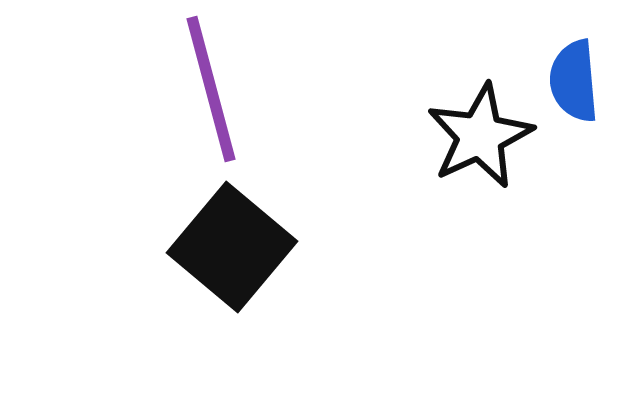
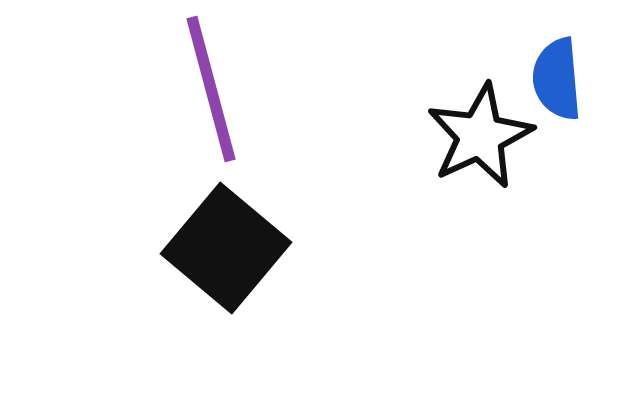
blue semicircle: moved 17 px left, 2 px up
black square: moved 6 px left, 1 px down
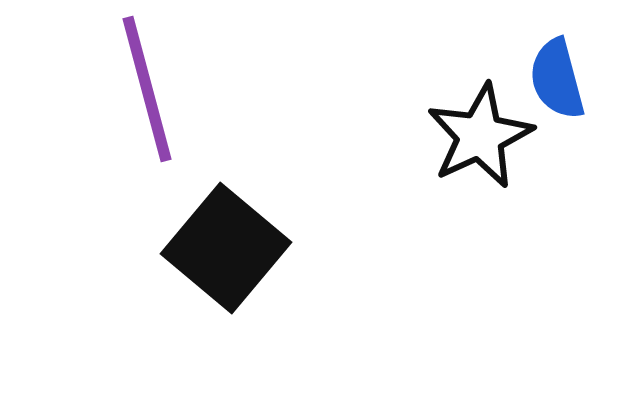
blue semicircle: rotated 10 degrees counterclockwise
purple line: moved 64 px left
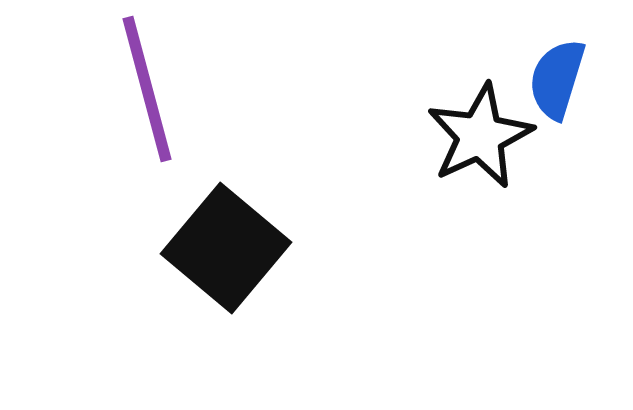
blue semicircle: rotated 32 degrees clockwise
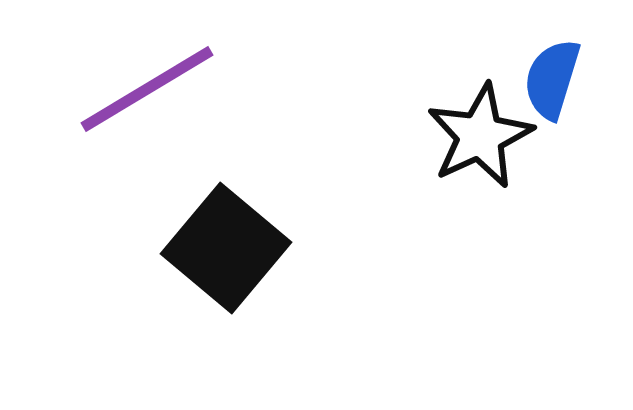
blue semicircle: moved 5 px left
purple line: rotated 74 degrees clockwise
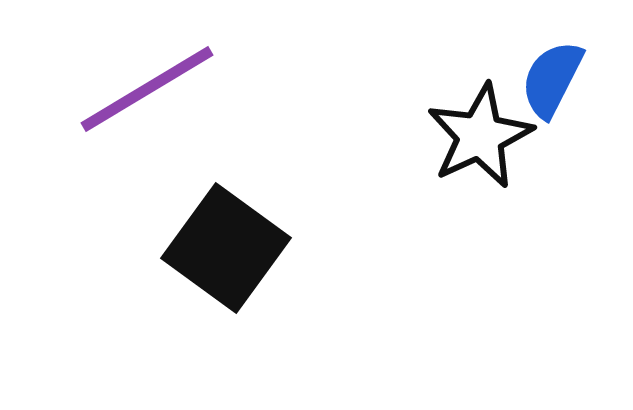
blue semicircle: rotated 10 degrees clockwise
black square: rotated 4 degrees counterclockwise
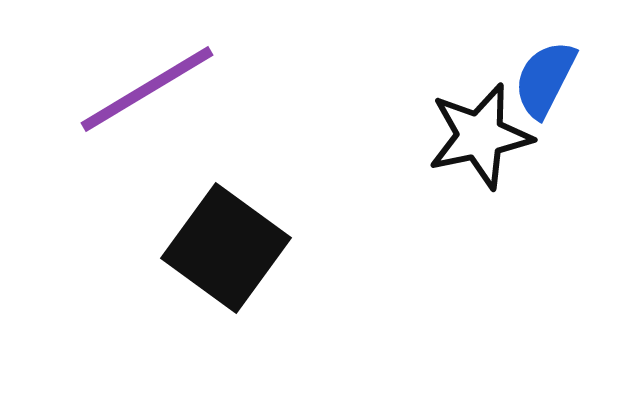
blue semicircle: moved 7 px left
black star: rotated 13 degrees clockwise
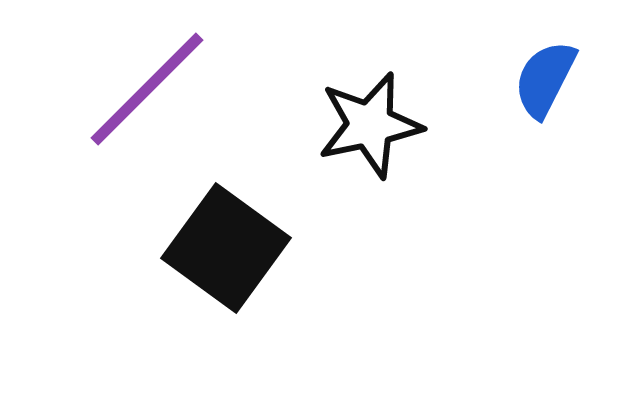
purple line: rotated 14 degrees counterclockwise
black star: moved 110 px left, 11 px up
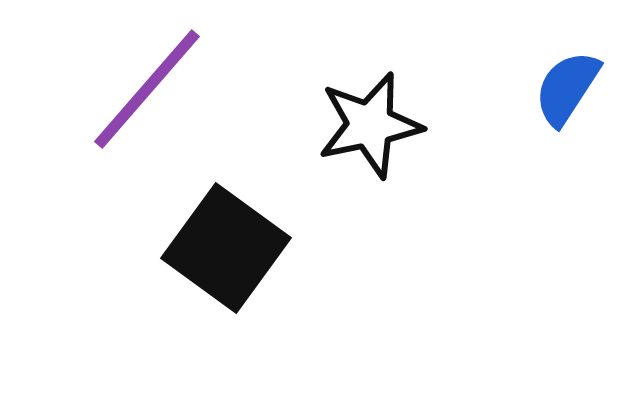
blue semicircle: moved 22 px right, 9 px down; rotated 6 degrees clockwise
purple line: rotated 4 degrees counterclockwise
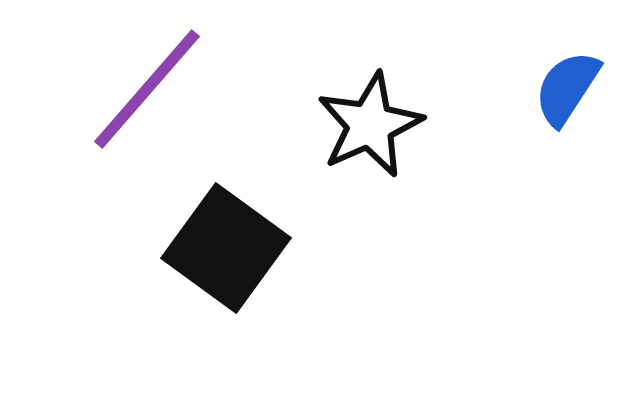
black star: rotated 12 degrees counterclockwise
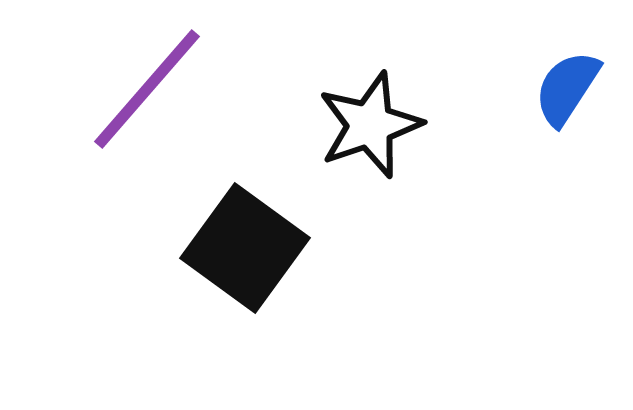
black star: rotated 5 degrees clockwise
black square: moved 19 px right
